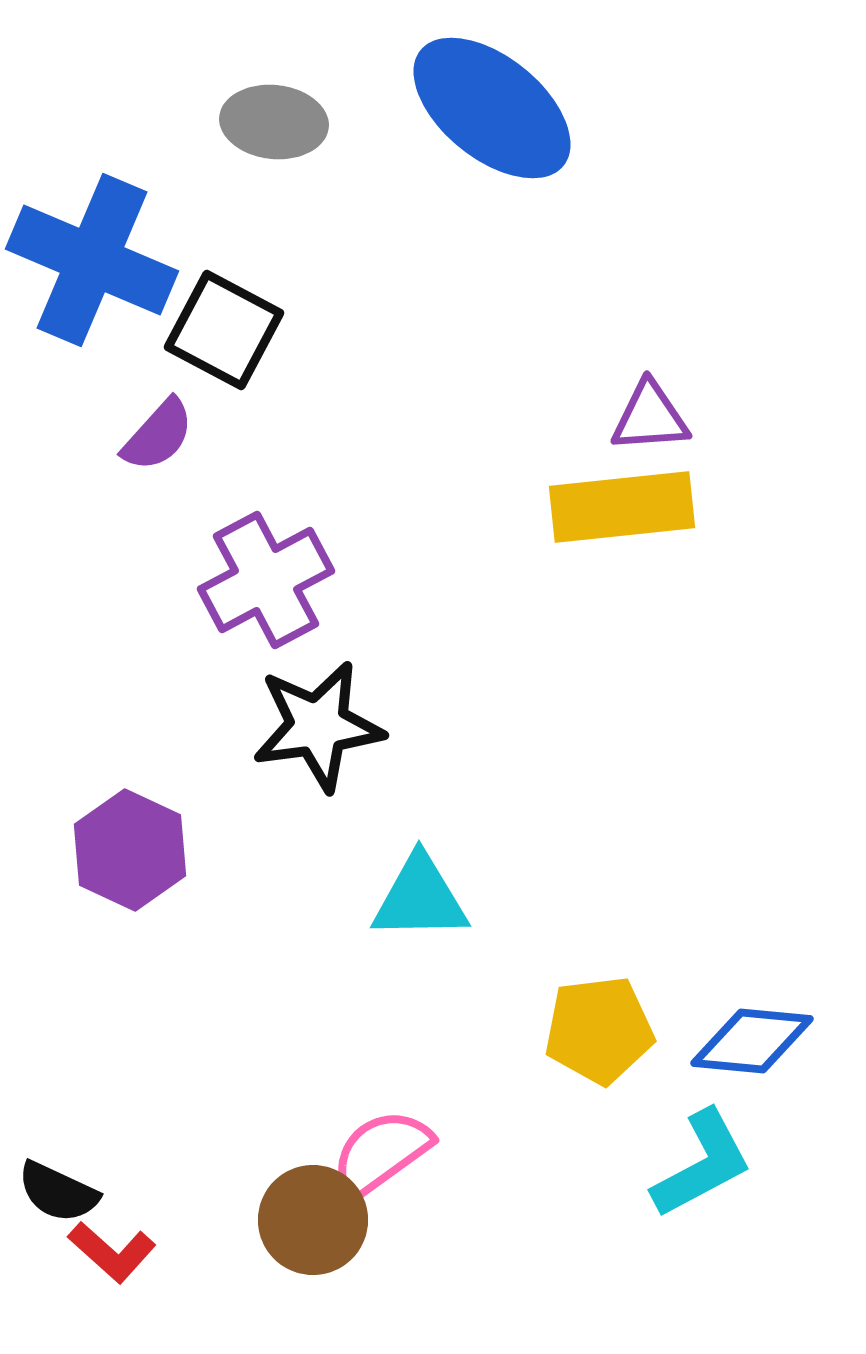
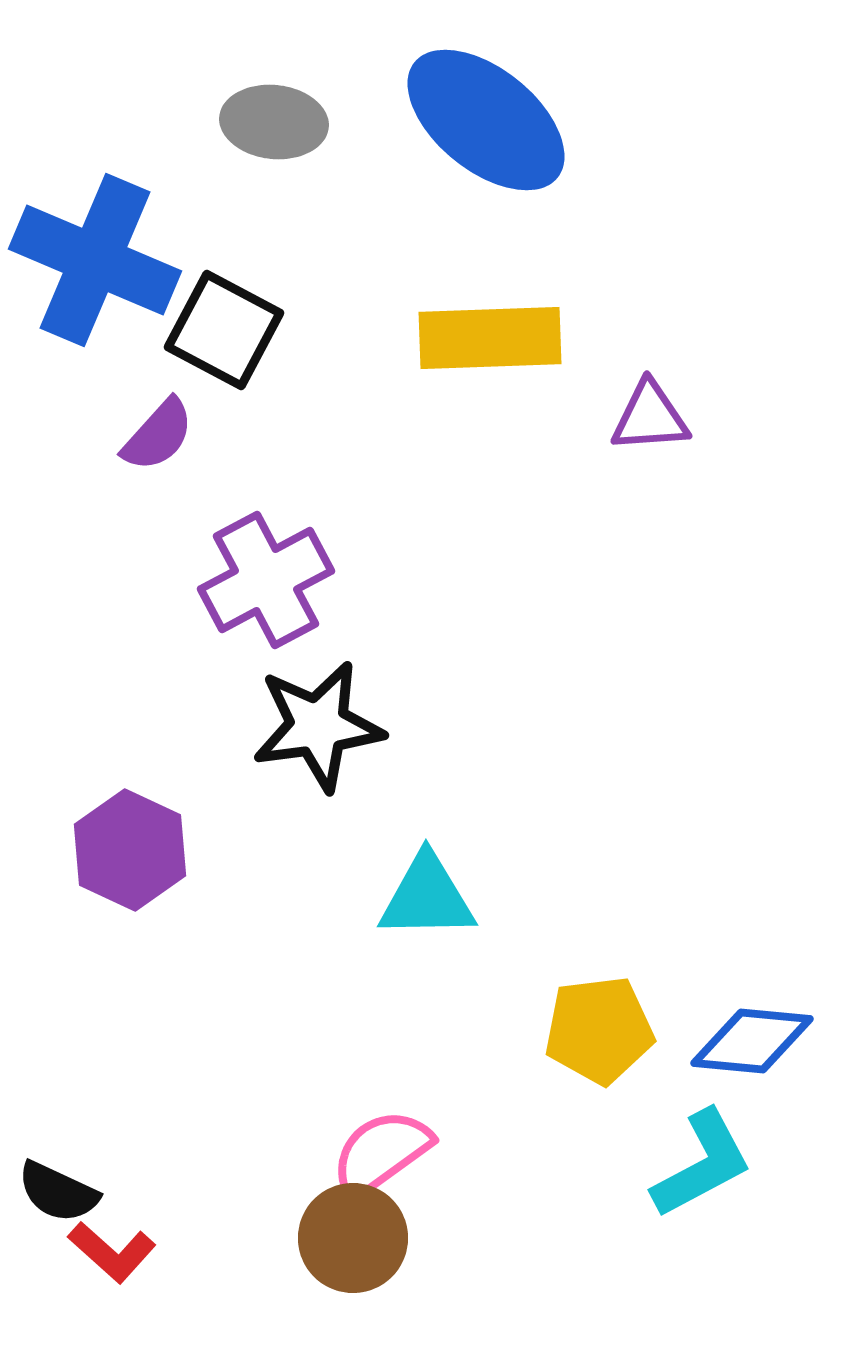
blue ellipse: moved 6 px left, 12 px down
blue cross: moved 3 px right
yellow rectangle: moved 132 px left, 169 px up; rotated 4 degrees clockwise
cyan triangle: moved 7 px right, 1 px up
brown circle: moved 40 px right, 18 px down
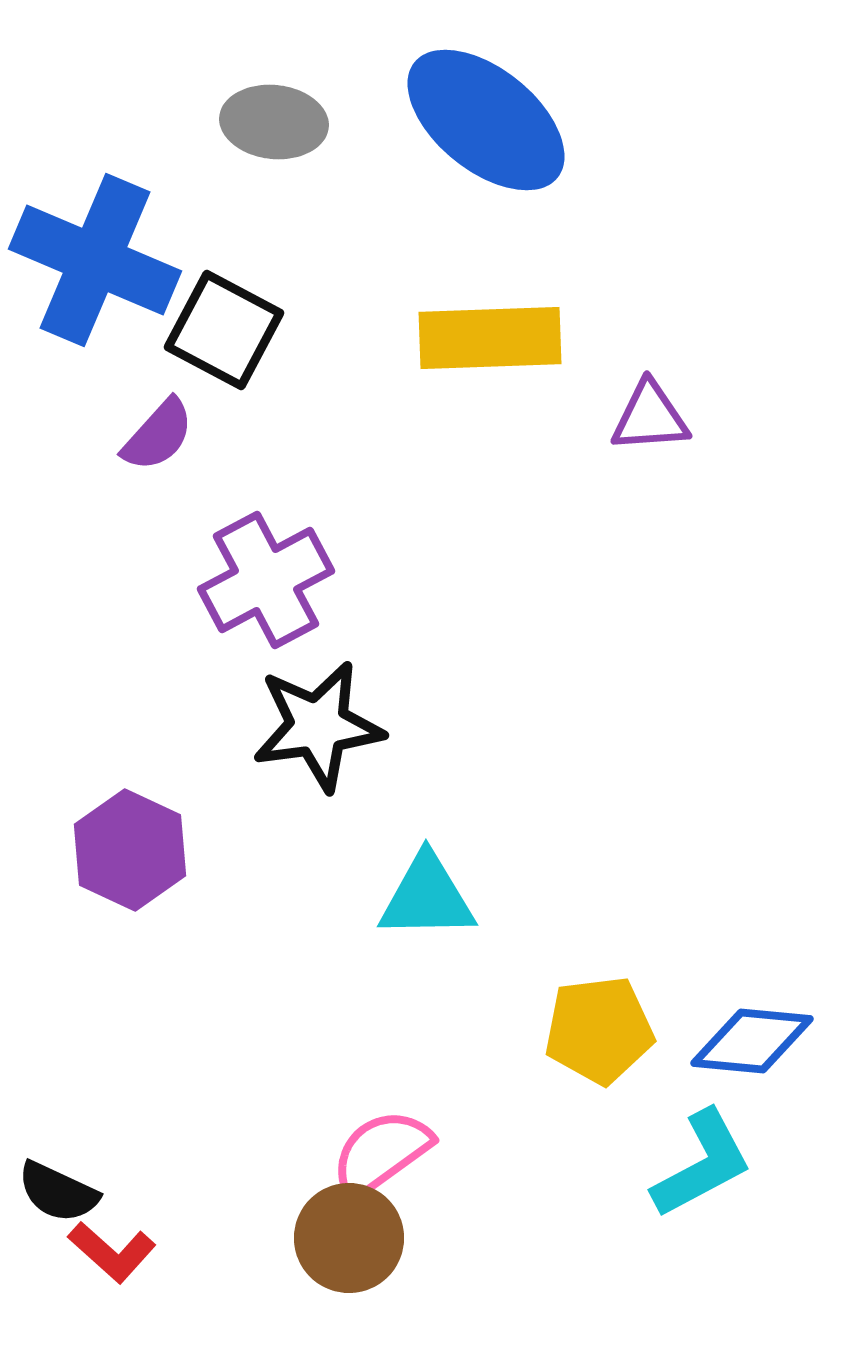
brown circle: moved 4 px left
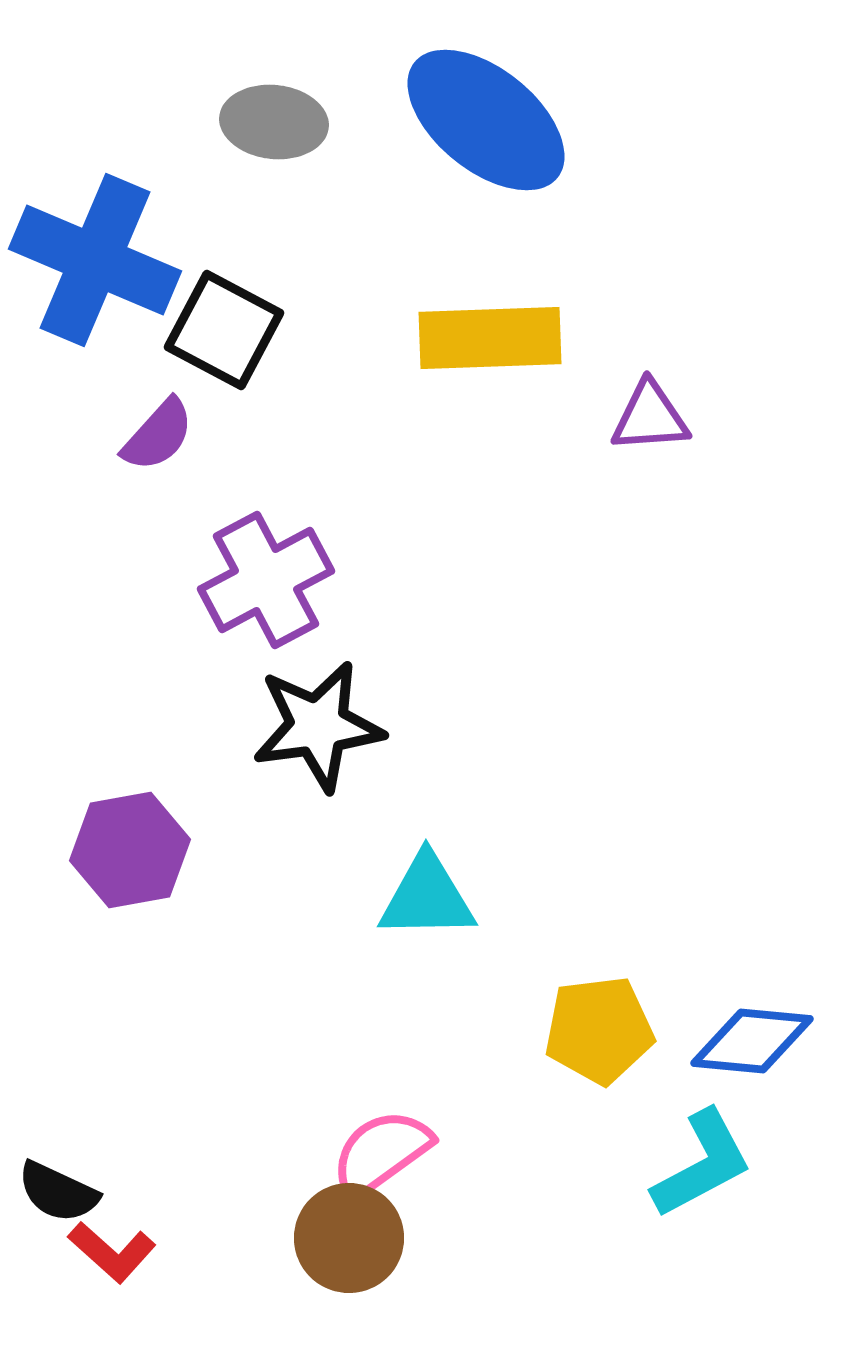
purple hexagon: rotated 25 degrees clockwise
